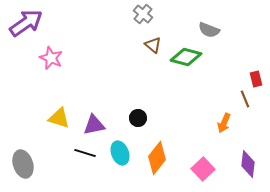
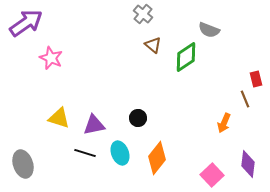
green diamond: rotated 48 degrees counterclockwise
pink square: moved 9 px right, 6 px down
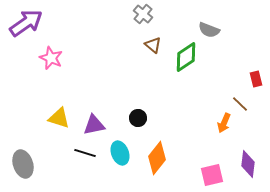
brown line: moved 5 px left, 5 px down; rotated 24 degrees counterclockwise
pink square: rotated 30 degrees clockwise
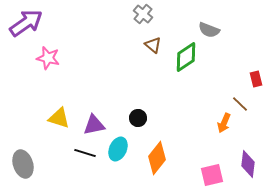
pink star: moved 3 px left; rotated 10 degrees counterclockwise
cyan ellipse: moved 2 px left, 4 px up; rotated 45 degrees clockwise
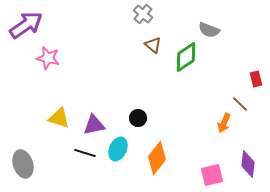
purple arrow: moved 2 px down
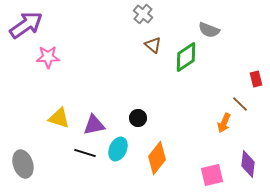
pink star: moved 1 px up; rotated 15 degrees counterclockwise
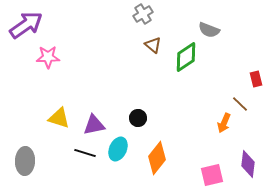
gray cross: rotated 18 degrees clockwise
gray ellipse: moved 2 px right, 3 px up; rotated 20 degrees clockwise
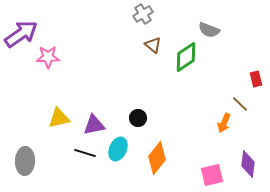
purple arrow: moved 5 px left, 9 px down
yellow triangle: rotated 30 degrees counterclockwise
